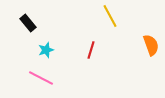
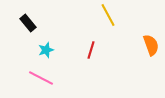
yellow line: moved 2 px left, 1 px up
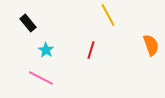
cyan star: rotated 21 degrees counterclockwise
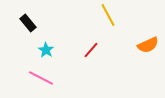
orange semicircle: moved 3 px left; rotated 85 degrees clockwise
red line: rotated 24 degrees clockwise
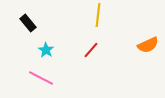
yellow line: moved 10 px left; rotated 35 degrees clockwise
